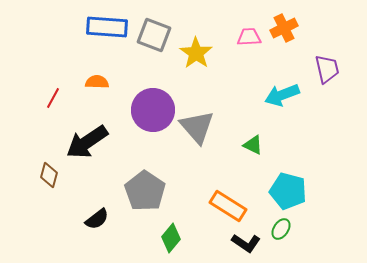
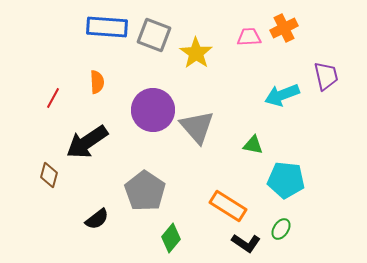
purple trapezoid: moved 1 px left, 7 px down
orange semicircle: rotated 85 degrees clockwise
green triangle: rotated 15 degrees counterclockwise
cyan pentagon: moved 2 px left, 11 px up; rotated 9 degrees counterclockwise
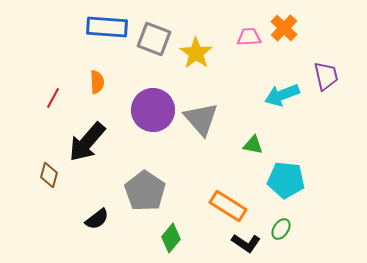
orange cross: rotated 20 degrees counterclockwise
gray square: moved 4 px down
gray triangle: moved 4 px right, 8 px up
black arrow: rotated 15 degrees counterclockwise
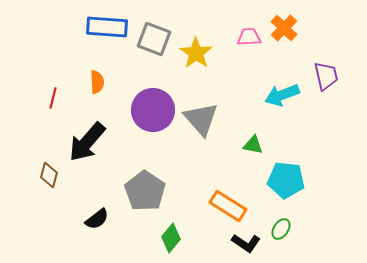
red line: rotated 15 degrees counterclockwise
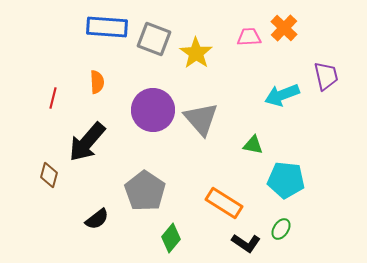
orange rectangle: moved 4 px left, 3 px up
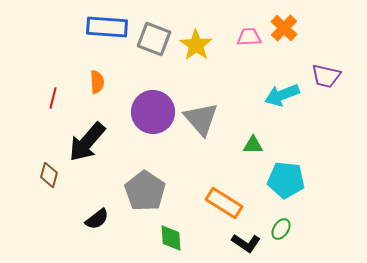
yellow star: moved 8 px up
purple trapezoid: rotated 116 degrees clockwise
purple circle: moved 2 px down
green triangle: rotated 10 degrees counterclockwise
green diamond: rotated 44 degrees counterclockwise
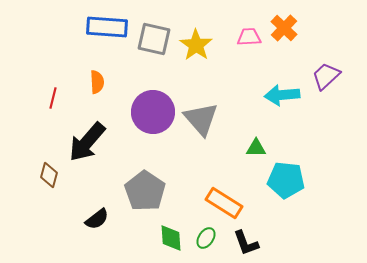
gray square: rotated 8 degrees counterclockwise
purple trapezoid: rotated 124 degrees clockwise
cyan arrow: rotated 16 degrees clockwise
green triangle: moved 3 px right, 3 px down
green ellipse: moved 75 px left, 9 px down
black L-shape: rotated 36 degrees clockwise
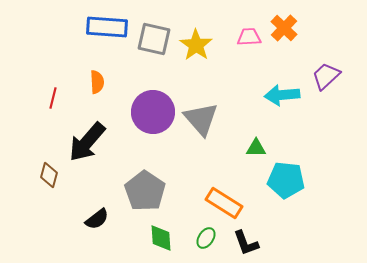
green diamond: moved 10 px left
